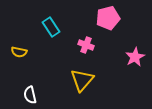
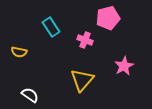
pink cross: moved 1 px left, 5 px up
pink star: moved 11 px left, 9 px down
white semicircle: rotated 138 degrees clockwise
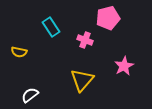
white semicircle: rotated 72 degrees counterclockwise
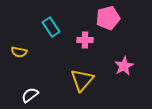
pink cross: rotated 21 degrees counterclockwise
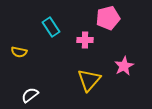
yellow triangle: moved 7 px right
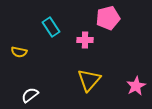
pink star: moved 12 px right, 20 px down
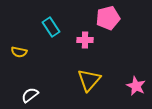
pink star: rotated 18 degrees counterclockwise
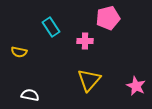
pink cross: moved 1 px down
white semicircle: rotated 48 degrees clockwise
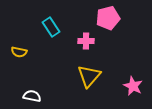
pink cross: moved 1 px right
yellow triangle: moved 4 px up
pink star: moved 3 px left
white semicircle: moved 2 px right, 1 px down
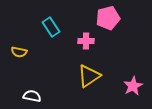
yellow triangle: rotated 15 degrees clockwise
pink star: rotated 18 degrees clockwise
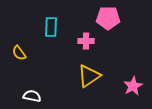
pink pentagon: rotated 15 degrees clockwise
cyan rectangle: rotated 36 degrees clockwise
yellow semicircle: moved 1 px down; rotated 42 degrees clockwise
